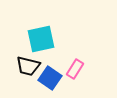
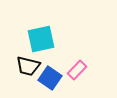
pink rectangle: moved 2 px right, 1 px down; rotated 12 degrees clockwise
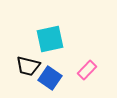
cyan square: moved 9 px right
pink rectangle: moved 10 px right
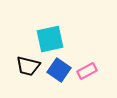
pink rectangle: moved 1 px down; rotated 18 degrees clockwise
blue square: moved 9 px right, 8 px up
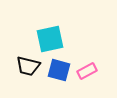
blue square: rotated 20 degrees counterclockwise
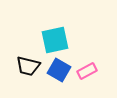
cyan square: moved 5 px right, 1 px down
blue square: rotated 15 degrees clockwise
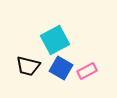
cyan square: rotated 16 degrees counterclockwise
blue square: moved 2 px right, 2 px up
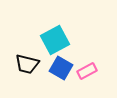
black trapezoid: moved 1 px left, 2 px up
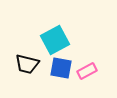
blue square: rotated 20 degrees counterclockwise
